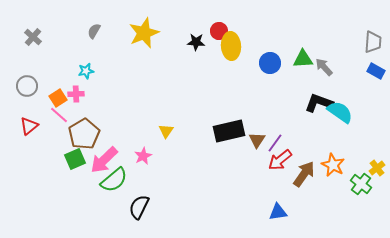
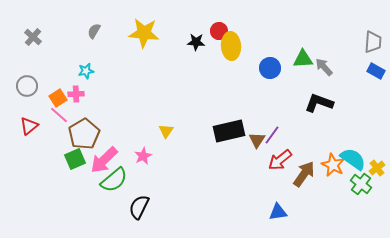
yellow star: rotated 28 degrees clockwise
blue circle: moved 5 px down
cyan semicircle: moved 13 px right, 47 px down
purple line: moved 3 px left, 8 px up
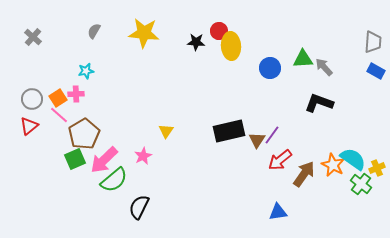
gray circle: moved 5 px right, 13 px down
yellow cross: rotated 14 degrees clockwise
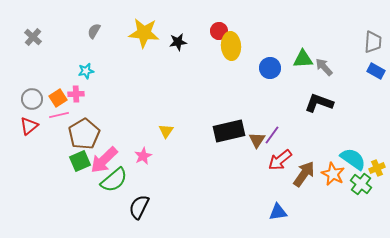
black star: moved 18 px left; rotated 12 degrees counterclockwise
pink line: rotated 54 degrees counterclockwise
green square: moved 5 px right, 2 px down
orange star: moved 9 px down
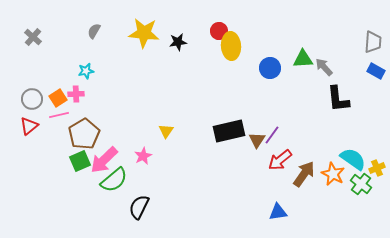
black L-shape: moved 19 px right, 4 px up; rotated 116 degrees counterclockwise
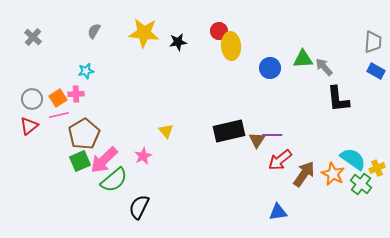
yellow triangle: rotated 14 degrees counterclockwise
purple line: rotated 54 degrees clockwise
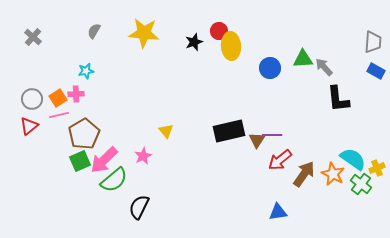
black star: moved 16 px right; rotated 12 degrees counterclockwise
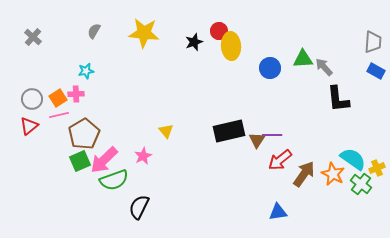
green semicircle: rotated 20 degrees clockwise
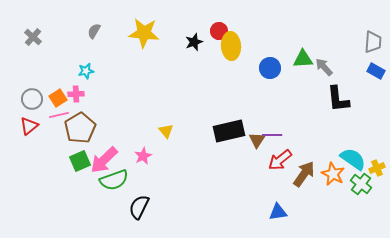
brown pentagon: moved 4 px left, 6 px up
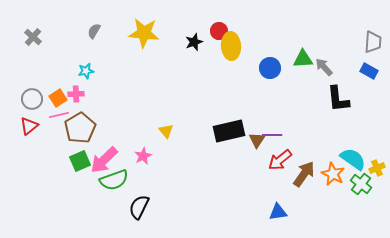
blue rectangle: moved 7 px left
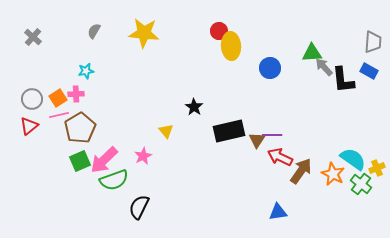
black star: moved 65 px down; rotated 18 degrees counterclockwise
green triangle: moved 9 px right, 6 px up
black L-shape: moved 5 px right, 19 px up
red arrow: moved 3 px up; rotated 65 degrees clockwise
brown arrow: moved 3 px left, 3 px up
